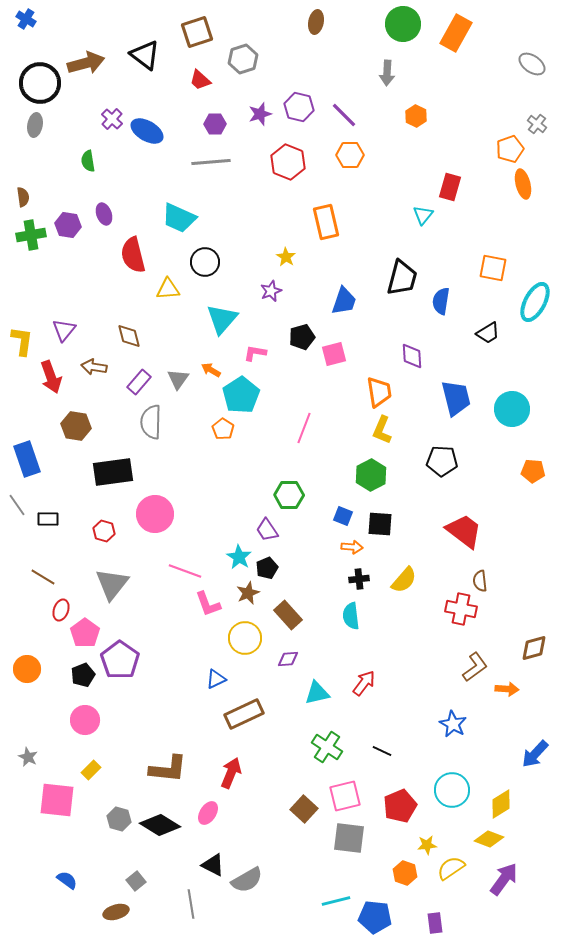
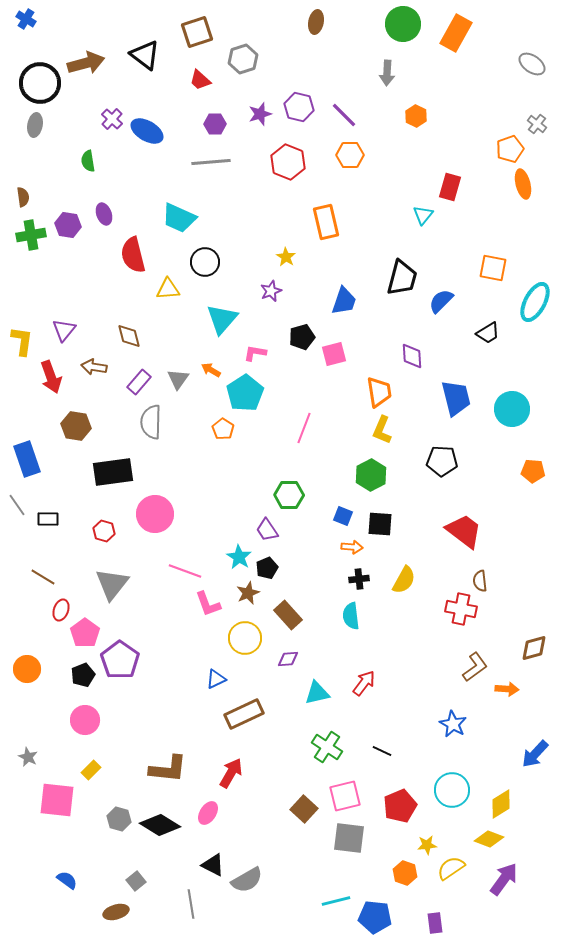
blue semicircle at (441, 301): rotated 36 degrees clockwise
cyan pentagon at (241, 395): moved 4 px right, 2 px up
yellow semicircle at (404, 580): rotated 12 degrees counterclockwise
red arrow at (231, 773): rotated 8 degrees clockwise
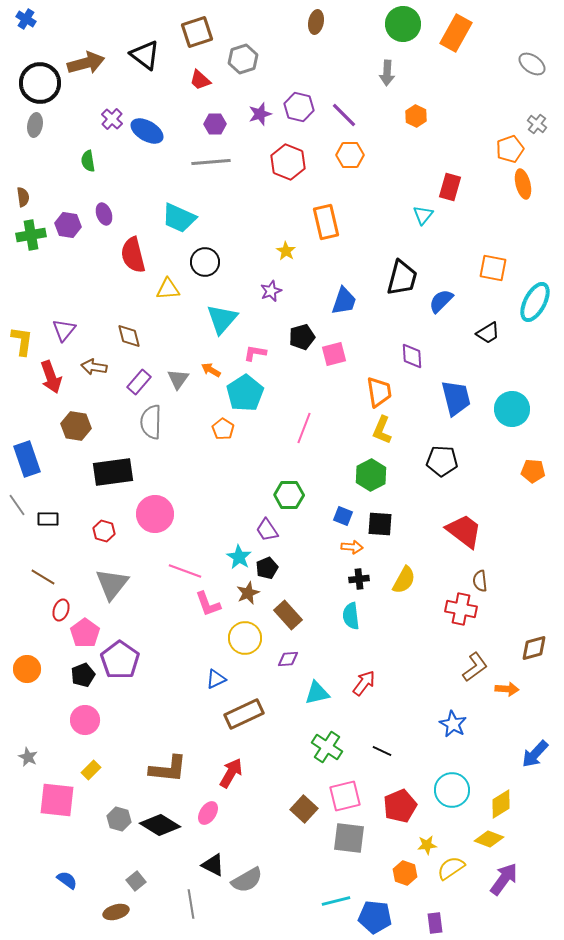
yellow star at (286, 257): moved 6 px up
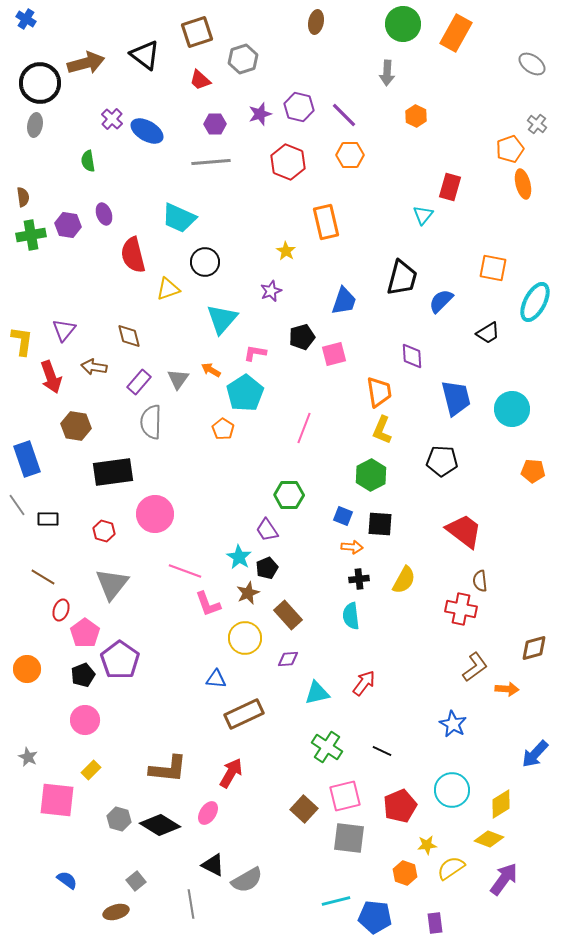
yellow triangle at (168, 289): rotated 15 degrees counterclockwise
blue triangle at (216, 679): rotated 30 degrees clockwise
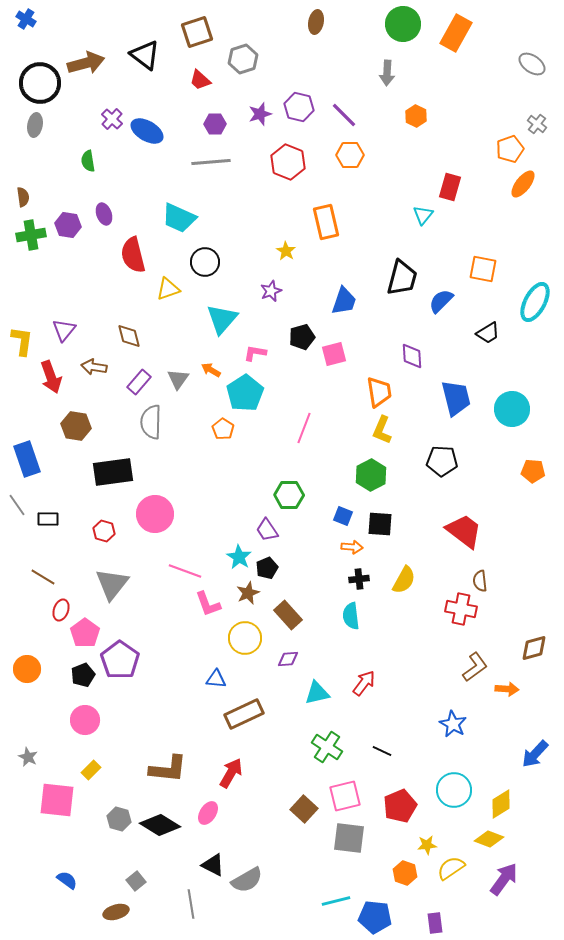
orange ellipse at (523, 184): rotated 52 degrees clockwise
orange square at (493, 268): moved 10 px left, 1 px down
cyan circle at (452, 790): moved 2 px right
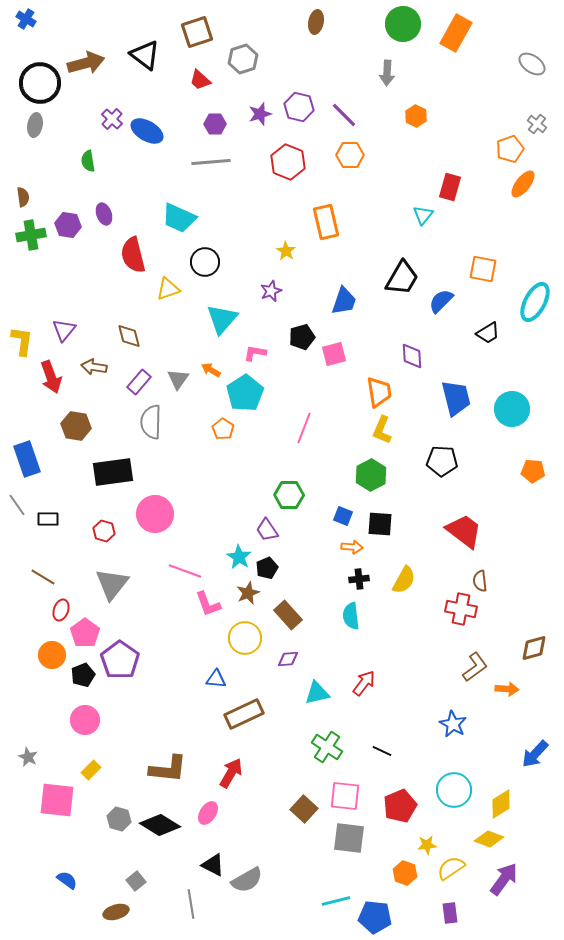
black trapezoid at (402, 278): rotated 15 degrees clockwise
orange circle at (27, 669): moved 25 px right, 14 px up
pink square at (345, 796): rotated 20 degrees clockwise
purple rectangle at (435, 923): moved 15 px right, 10 px up
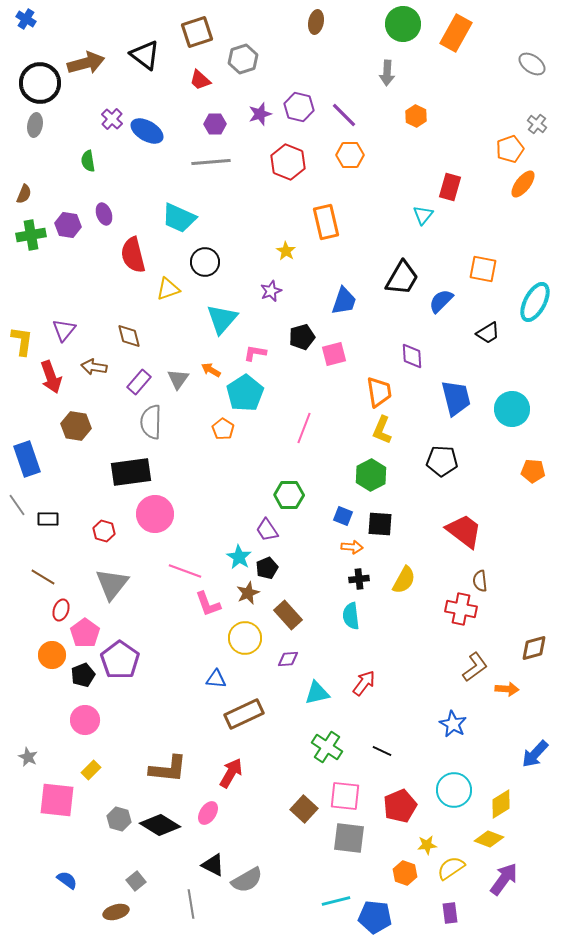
brown semicircle at (23, 197): moved 1 px right, 3 px up; rotated 30 degrees clockwise
black rectangle at (113, 472): moved 18 px right
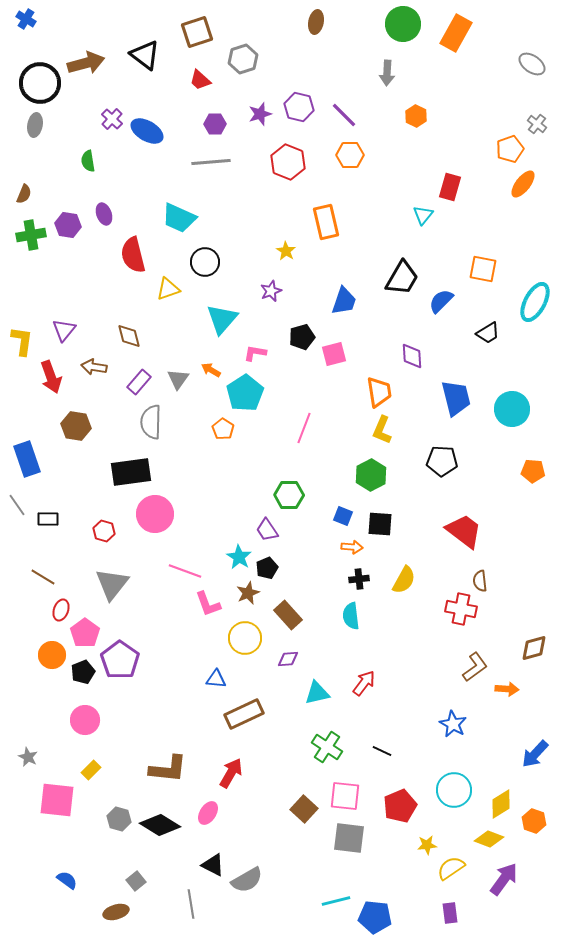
black pentagon at (83, 675): moved 3 px up
orange hexagon at (405, 873): moved 129 px right, 52 px up
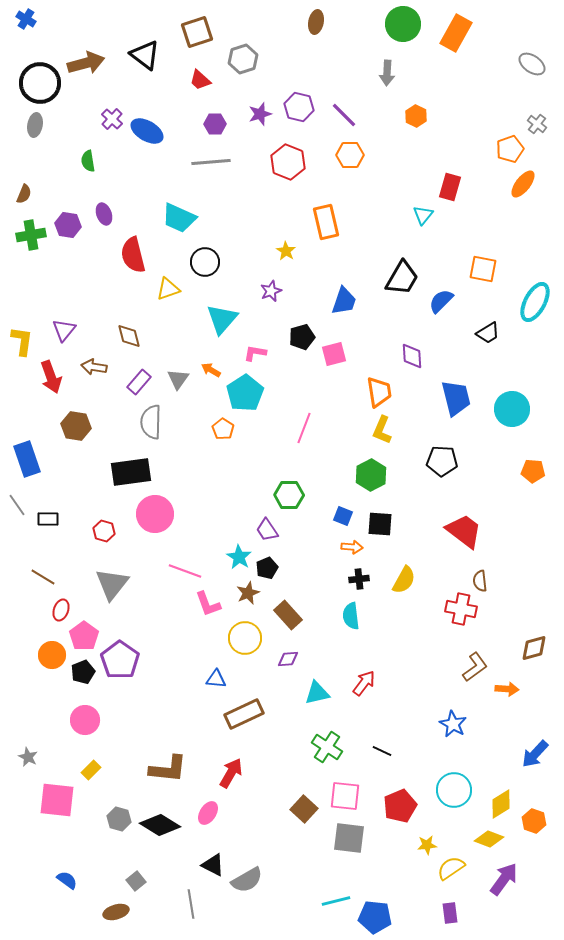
pink pentagon at (85, 633): moved 1 px left, 3 px down
